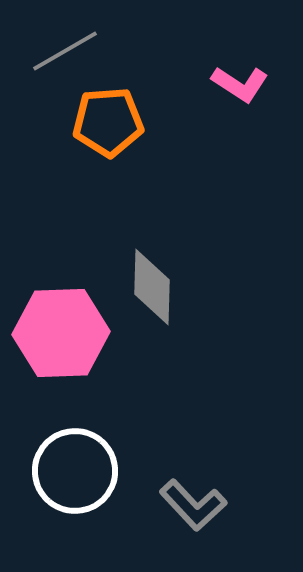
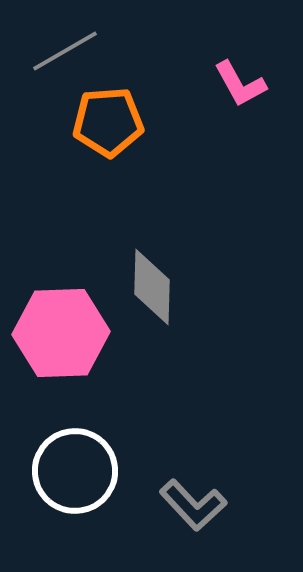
pink L-shape: rotated 28 degrees clockwise
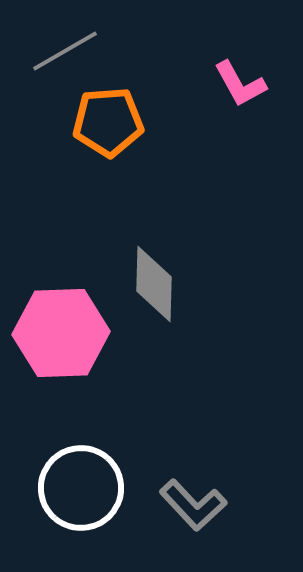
gray diamond: moved 2 px right, 3 px up
white circle: moved 6 px right, 17 px down
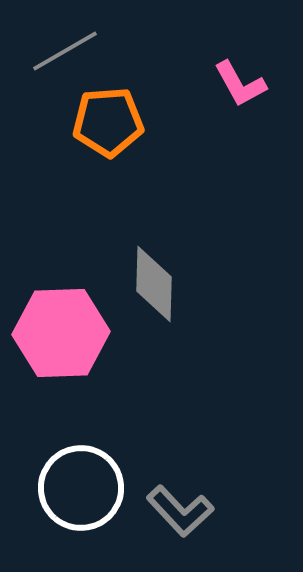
gray L-shape: moved 13 px left, 6 px down
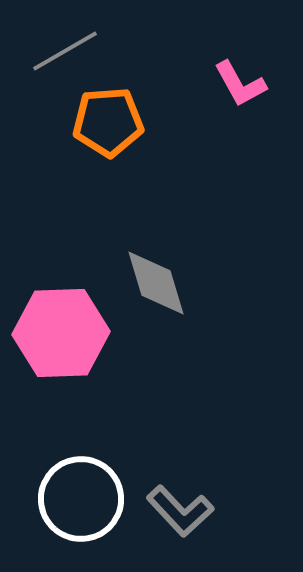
gray diamond: moved 2 px right, 1 px up; rotated 18 degrees counterclockwise
white circle: moved 11 px down
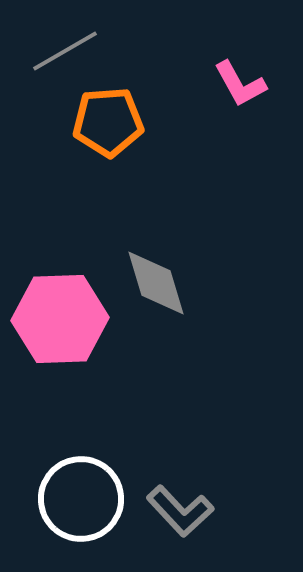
pink hexagon: moved 1 px left, 14 px up
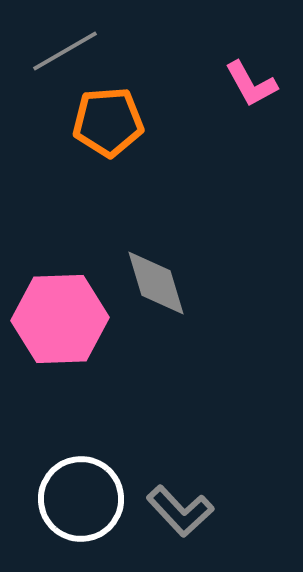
pink L-shape: moved 11 px right
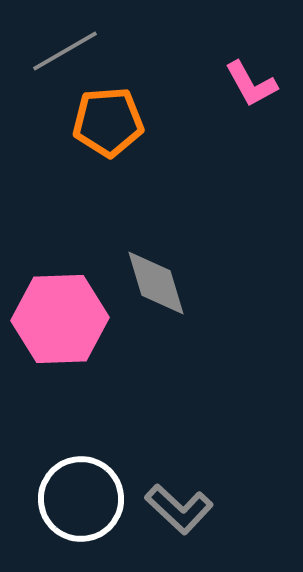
gray L-shape: moved 1 px left, 2 px up; rotated 4 degrees counterclockwise
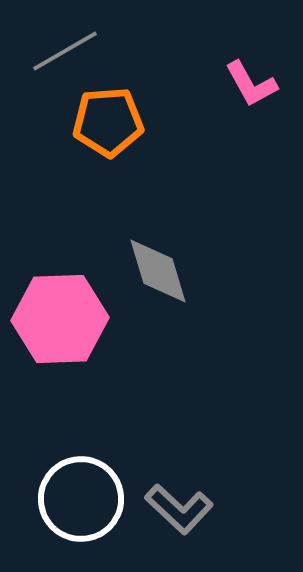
gray diamond: moved 2 px right, 12 px up
